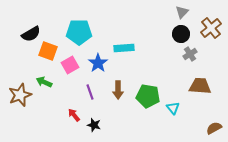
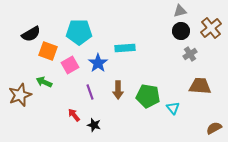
gray triangle: moved 2 px left, 1 px up; rotated 32 degrees clockwise
black circle: moved 3 px up
cyan rectangle: moved 1 px right
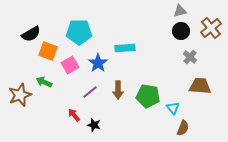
gray cross: moved 3 px down; rotated 16 degrees counterclockwise
purple line: rotated 70 degrees clockwise
brown semicircle: moved 31 px left; rotated 140 degrees clockwise
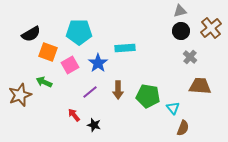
orange square: moved 1 px down
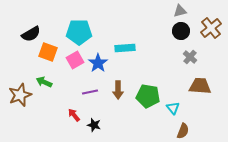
pink square: moved 5 px right, 5 px up
purple line: rotated 28 degrees clockwise
brown semicircle: moved 3 px down
